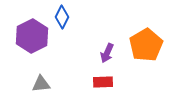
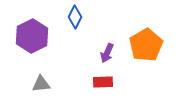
blue diamond: moved 13 px right
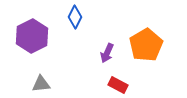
red rectangle: moved 15 px right, 3 px down; rotated 30 degrees clockwise
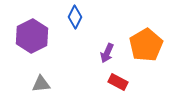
red rectangle: moved 3 px up
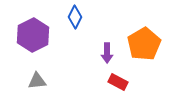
purple hexagon: moved 1 px right, 1 px up
orange pentagon: moved 2 px left, 1 px up
purple arrow: rotated 24 degrees counterclockwise
gray triangle: moved 4 px left, 3 px up
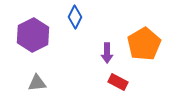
gray triangle: moved 2 px down
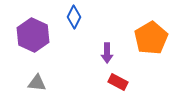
blue diamond: moved 1 px left
purple hexagon: rotated 8 degrees counterclockwise
orange pentagon: moved 7 px right, 6 px up
gray triangle: rotated 12 degrees clockwise
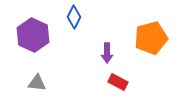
orange pentagon: rotated 16 degrees clockwise
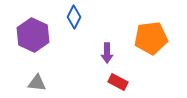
orange pentagon: rotated 8 degrees clockwise
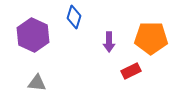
blue diamond: rotated 10 degrees counterclockwise
orange pentagon: rotated 8 degrees clockwise
purple arrow: moved 2 px right, 11 px up
red rectangle: moved 13 px right, 11 px up; rotated 54 degrees counterclockwise
